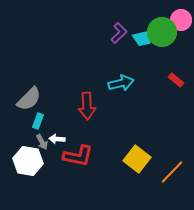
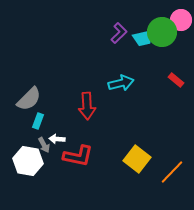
gray arrow: moved 2 px right, 3 px down
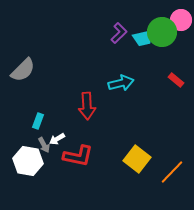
gray semicircle: moved 6 px left, 29 px up
white arrow: rotated 35 degrees counterclockwise
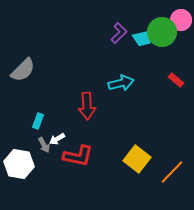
white hexagon: moved 9 px left, 3 px down
